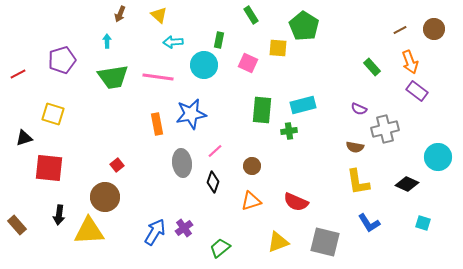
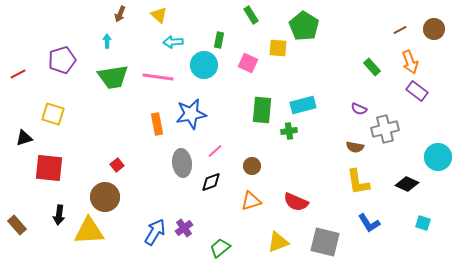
black diamond at (213, 182): moved 2 px left; rotated 50 degrees clockwise
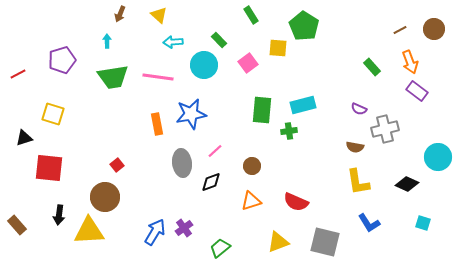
green rectangle at (219, 40): rotated 56 degrees counterclockwise
pink square at (248, 63): rotated 30 degrees clockwise
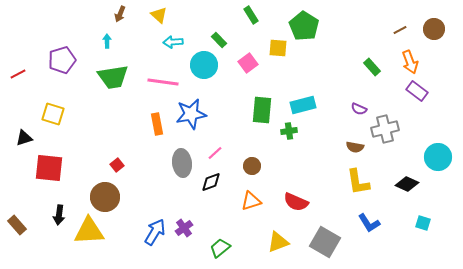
pink line at (158, 77): moved 5 px right, 5 px down
pink line at (215, 151): moved 2 px down
gray square at (325, 242): rotated 16 degrees clockwise
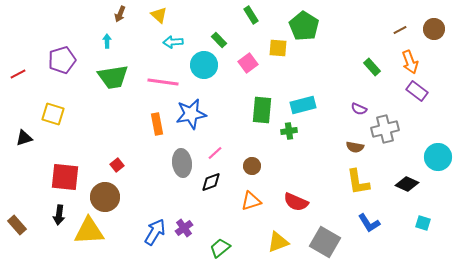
red square at (49, 168): moved 16 px right, 9 px down
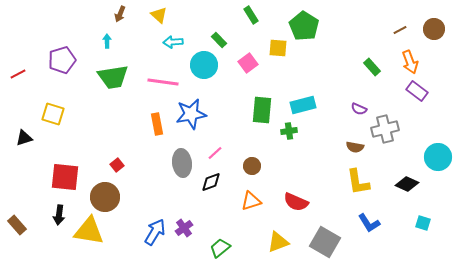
yellow triangle at (89, 231): rotated 12 degrees clockwise
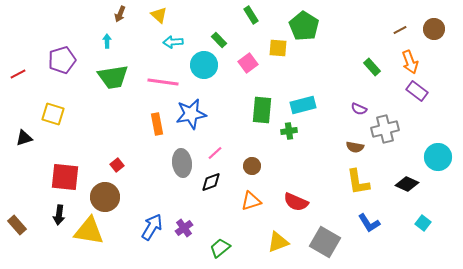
cyan square at (423, 223): rotated 21 degrees clockwise
blue arrow at (155, 232): moved 3 px left, 5 px up
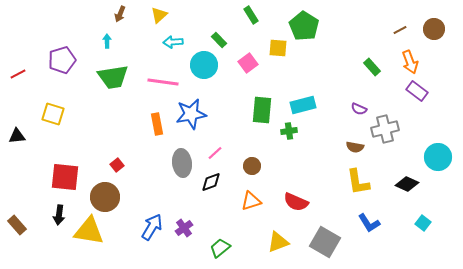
yellow triangle at (159, 15): rotated 36 degrees clockwise
black triangle at (24, 138): moved 7 px left, 2 px up; rotated 12 degrees clockwise
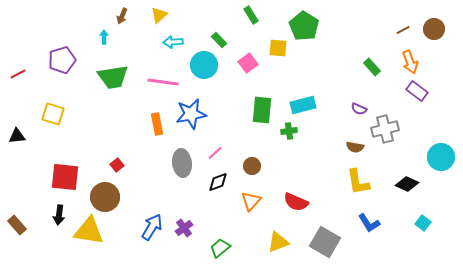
brown arrow at (120, 14): moved 2 px right, 2 px down
brown line at (400, 30): moved 3 px right
cyan arrow at (107, 41): moved 3 px left, 4 px up
cyan circle at (438, 157): moved 3 px right
black diamond at (211, 182): moved 7 px right
orange triangle at (251, 201): rotated 30 degrees counterclockwise
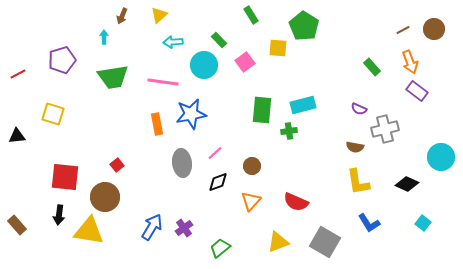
pink square at (248, 63): moved 3 px left, 1 px up
